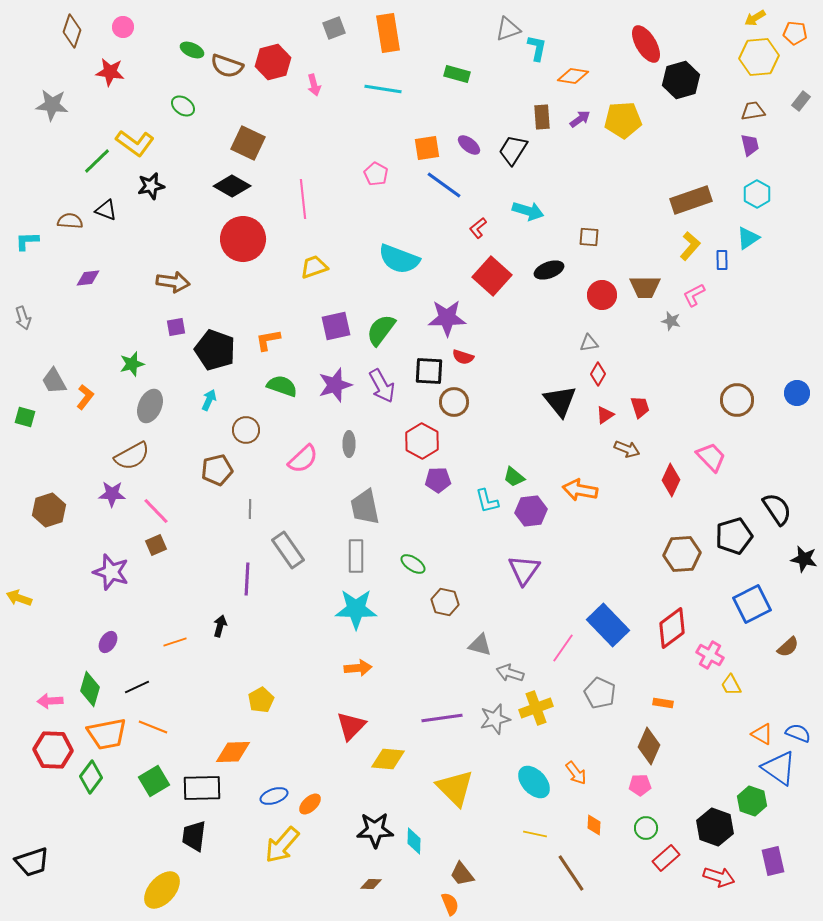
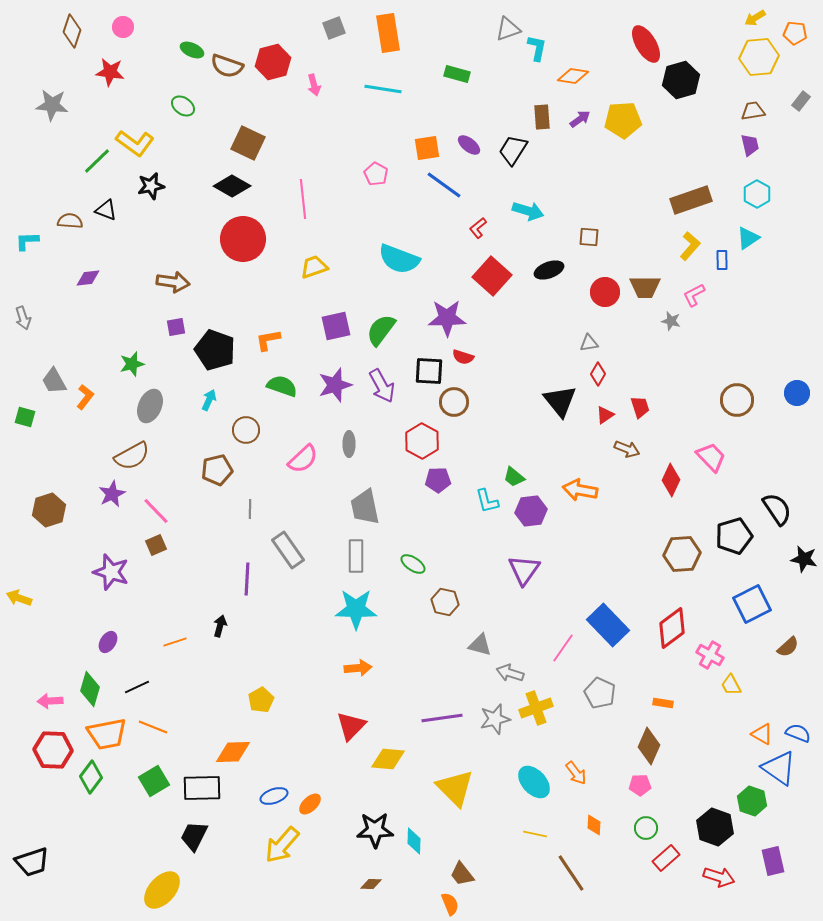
red circle at (602, 295): moved 3 px right, 3 px up
purple star at (112, 494): rotated 28 degrees counterclockwise
black trapezoid at (194, 836): rotated 20 degrees clockwise
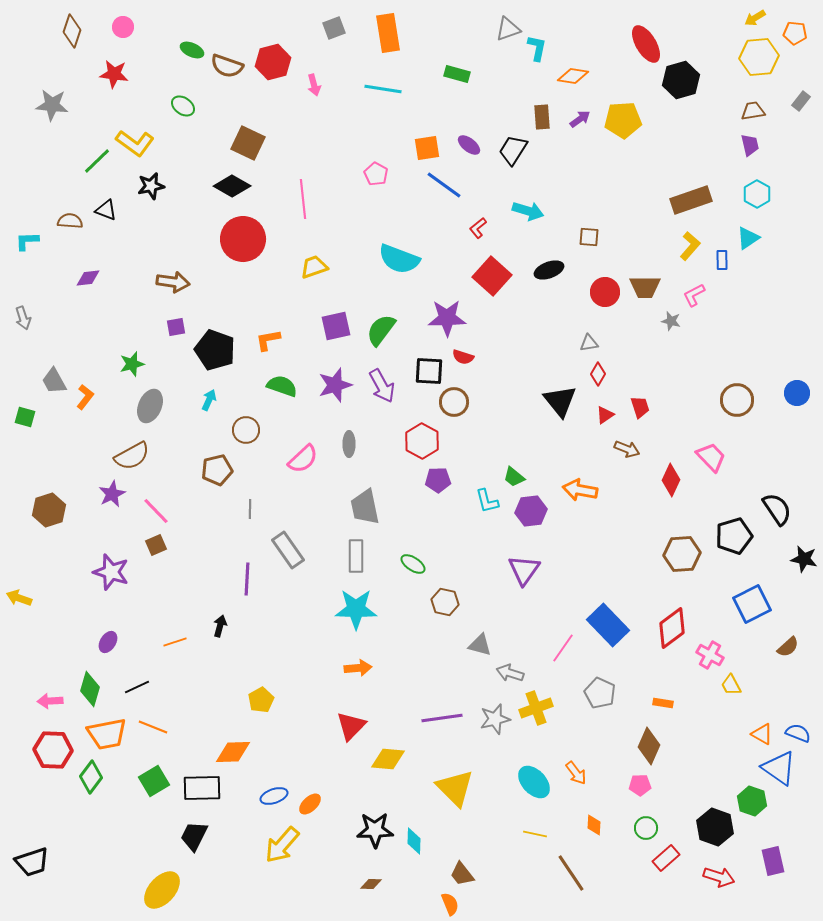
red star at (110, 72): moved 4 px right, 2 px down
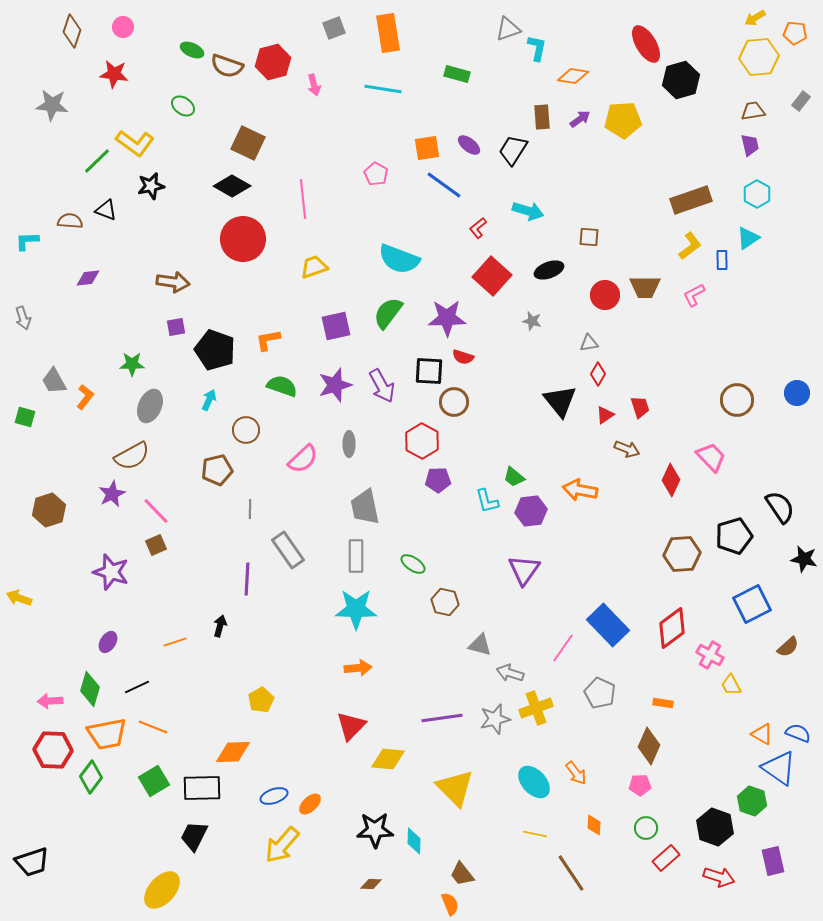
yellow L-shape at (690, 246): rotated 12 degrees clockwise
red circle at (605, 292): moved 3 px down
gray star at (671, 321): moved 139 px left
green semicircle at (381, 330): moved 7 px right, 17 px up
green star at (132, 364): rotated 15 degrees clockwise
black semicircle at (777, 509): moved 3 px right, 2 px up
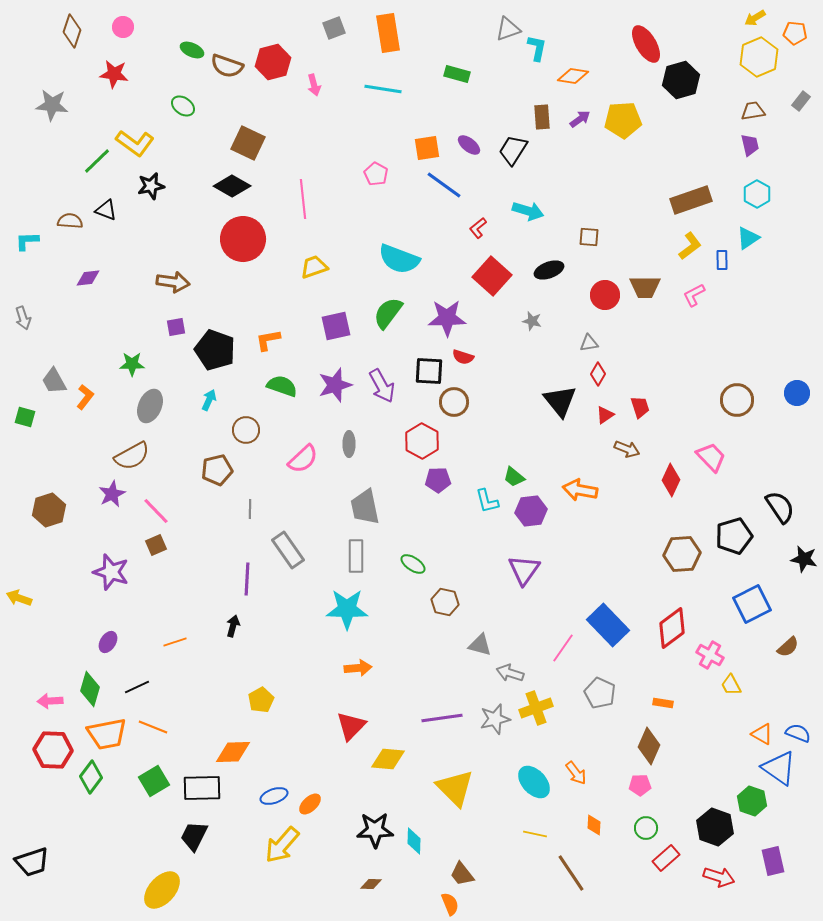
yellow hexagon at (759, 57): rotated 18 degrees counterclockwise
cyan star at (356, 609): moved 9 px left
black arrow at (220, 626): moved 13 px right
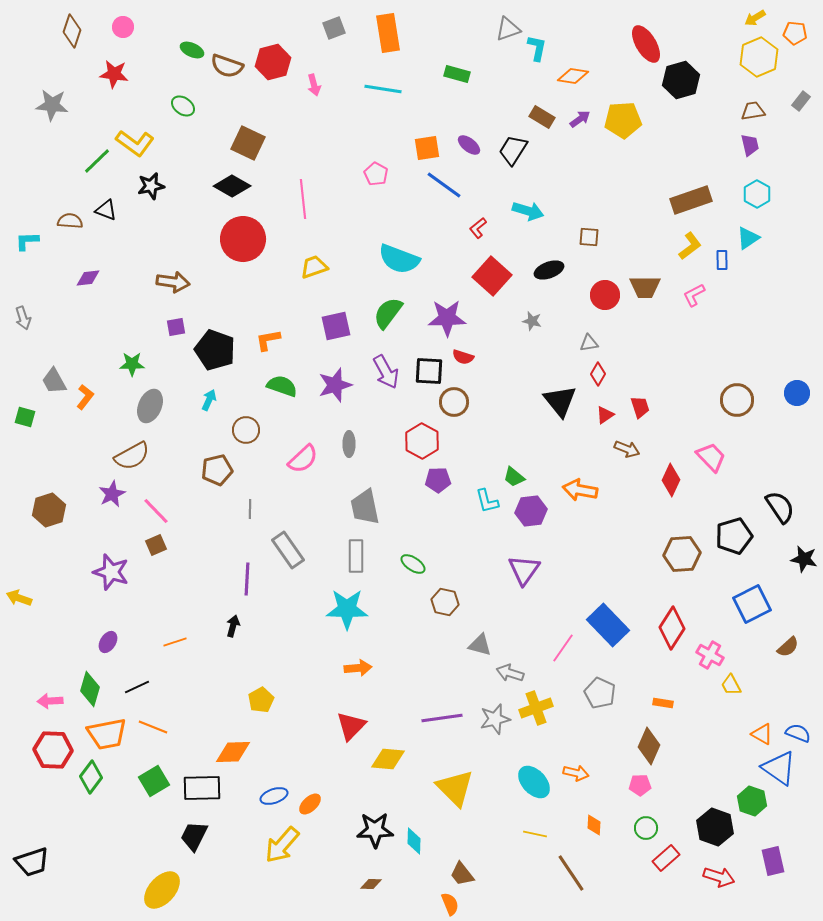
brown rectangle at (542, 117): rotated 55 degrees counterclockwise
purple arrow at (382, 386): moved 4 px right, 14 px up
red diamond at (672, 628): rotated 21 degrees counterclockwise
orange arrow at (576, 773): rotated 40 degrees counterclockwise
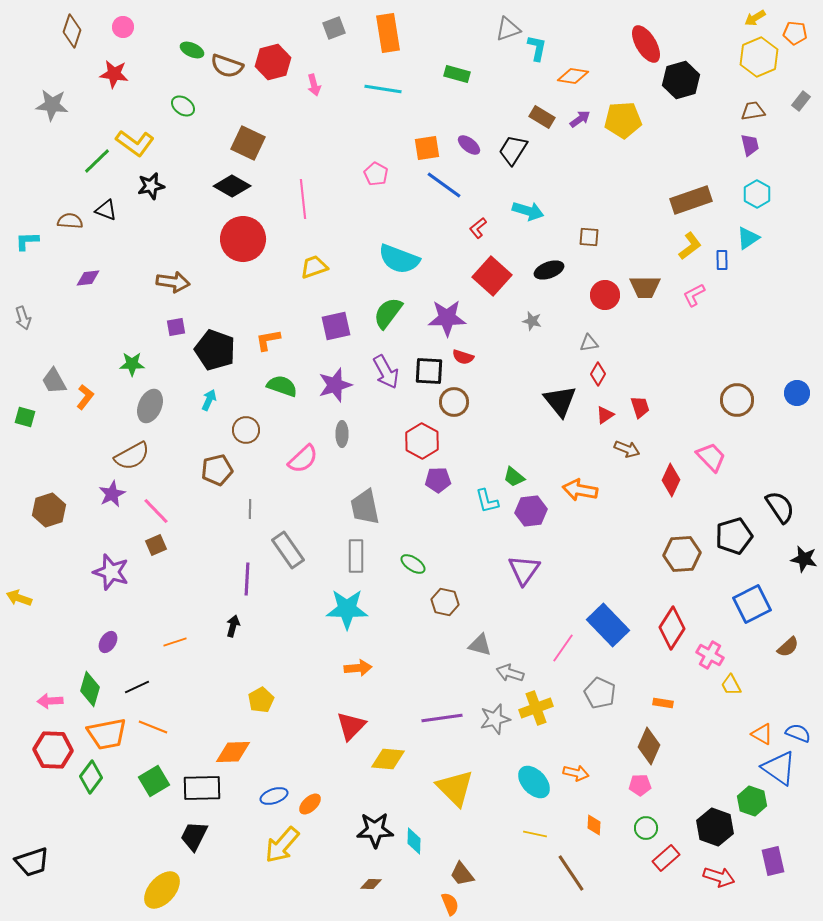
gray ellipse at (349, 444): moved 7 px left, 10 px up
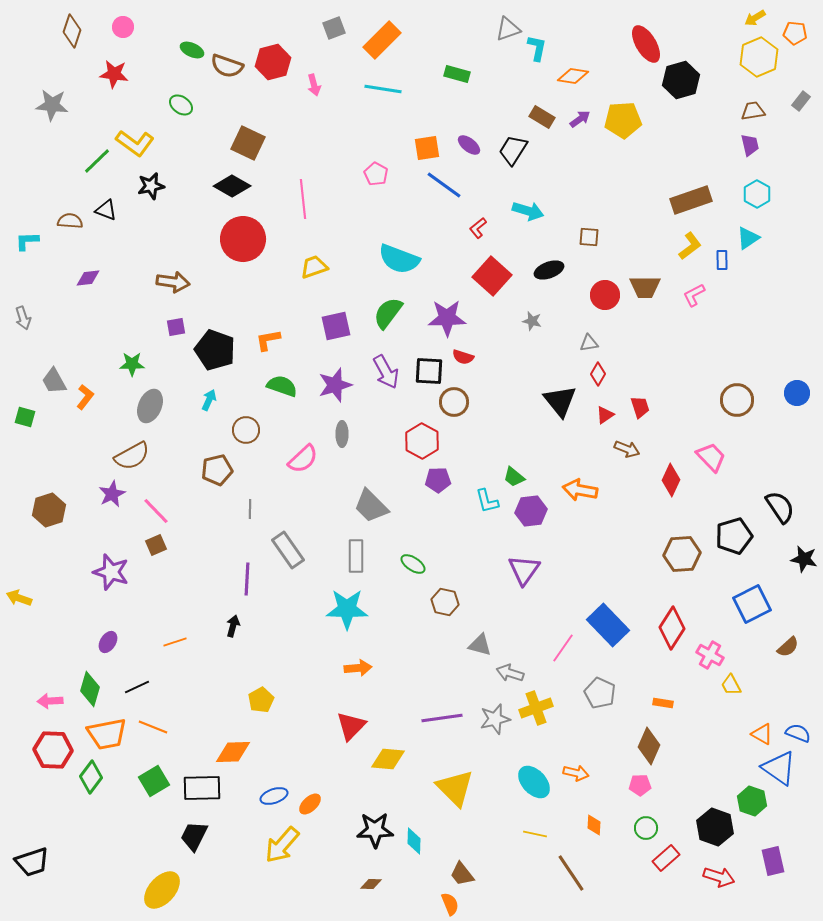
orange rectangle at (388, 33): moved 6 px left, 7 px down; rotated 54 degrees clockwise
green ellipse at (183, 106): moved 2 px left, 1 px up
gray trapezoid at (365, 507): moved 6 px right, 1 px up; rotated 33 degrees counterclockwise
